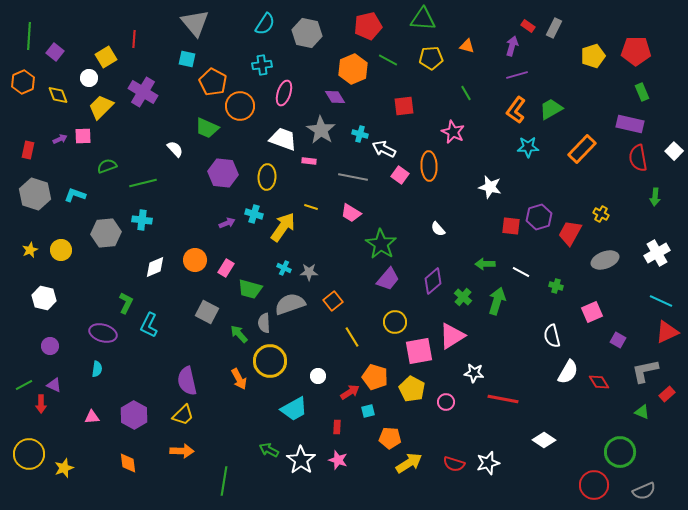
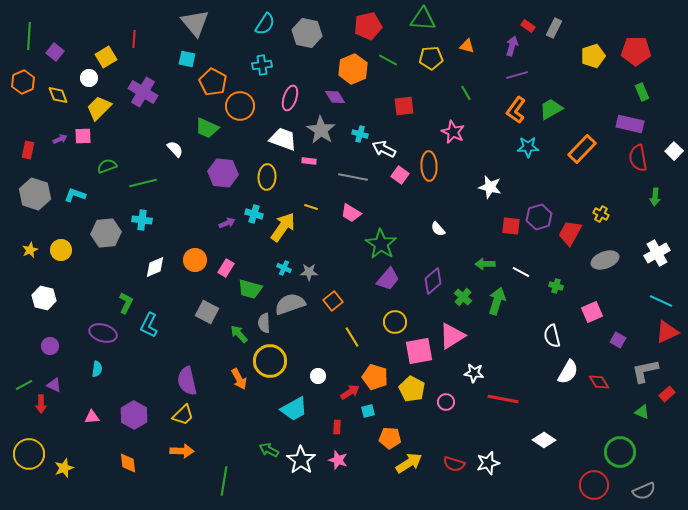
pink ellipse at (284, 93): moved 6 px right, 5 px down
yellow trapezoid at (101, 107): moved 2 px left, 1 px down
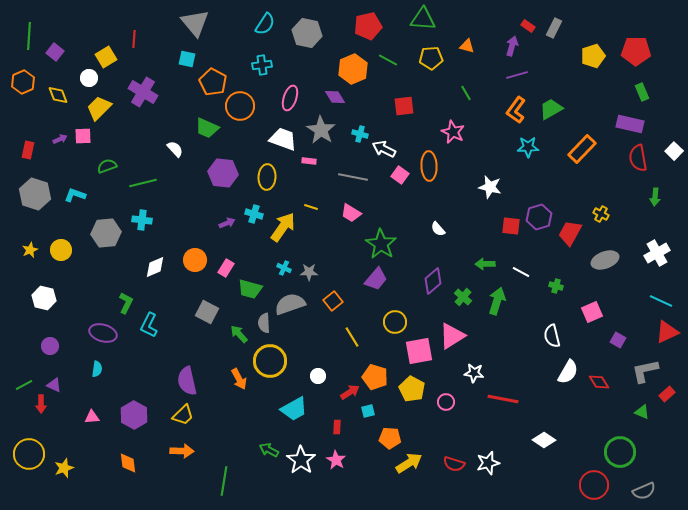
purple trapezoid at (388, 279): moved 12 px left
pink star at (338, 460): moved 2 px left; rotated 12 degrees clockwise
